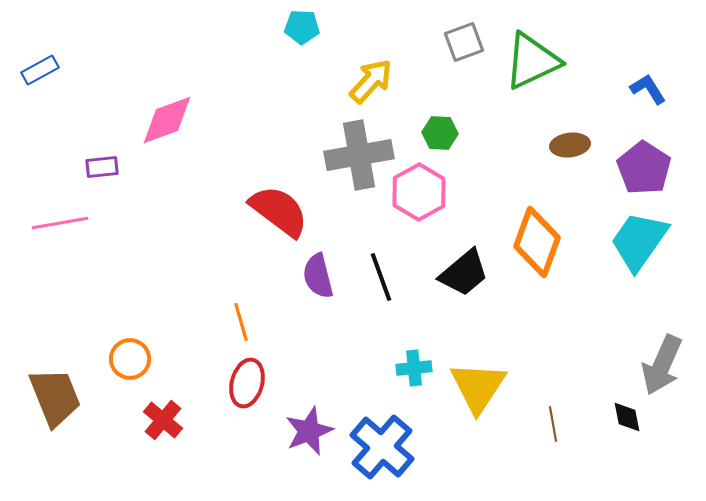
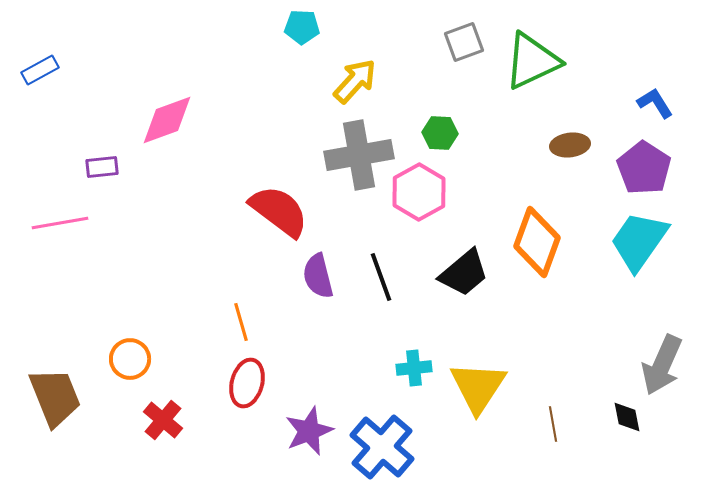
yellow arrow: moved 16 px left
blue L-shape: moved 7 px right, 14 px down
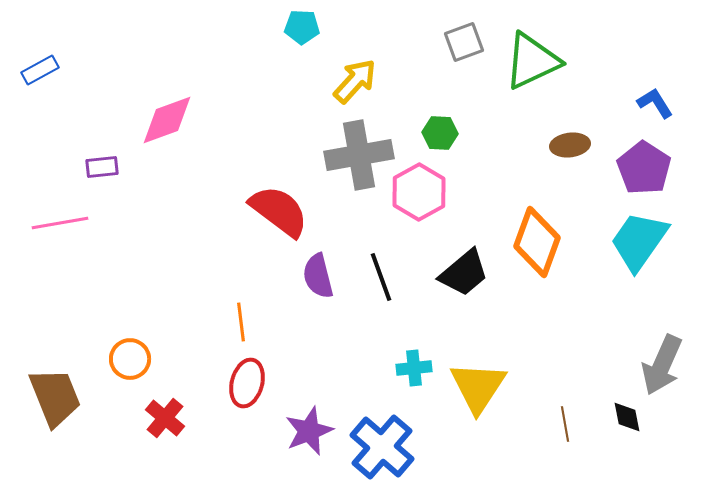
orange line: rotated 9 degrees clockwise
red cross: moved 2 px right, 2 px up
brown line: moved 12 px right
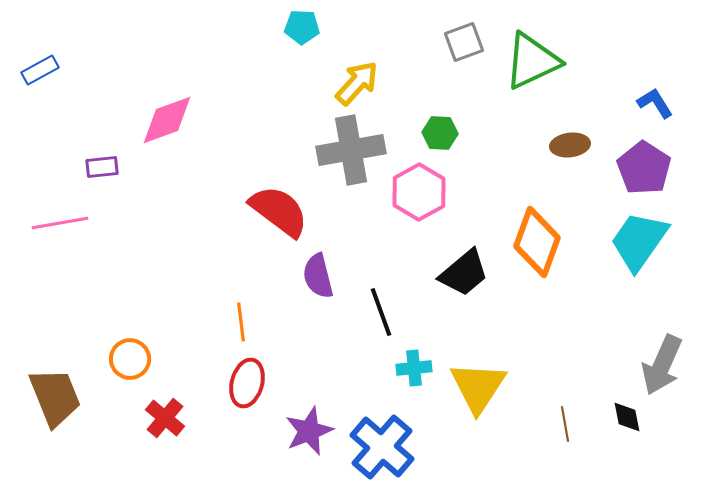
yellow arrow: moved 2 px right, 2 px down
gray cross: moved 8 px left, 5 px up
black line: moved 35 px down
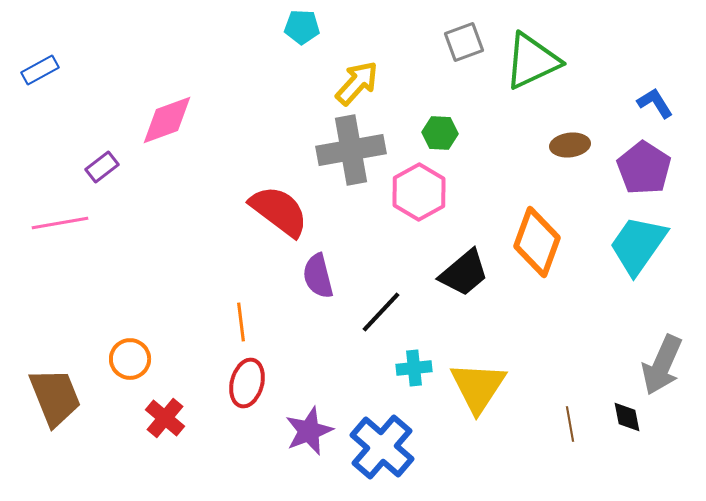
purple rectangle: rotated 32 degrees counterclockwise
cyan trapezoid: moved 1 px left, 4 px down
black line: rotated 63 degrees clockwise
brown line: moved 5 px right
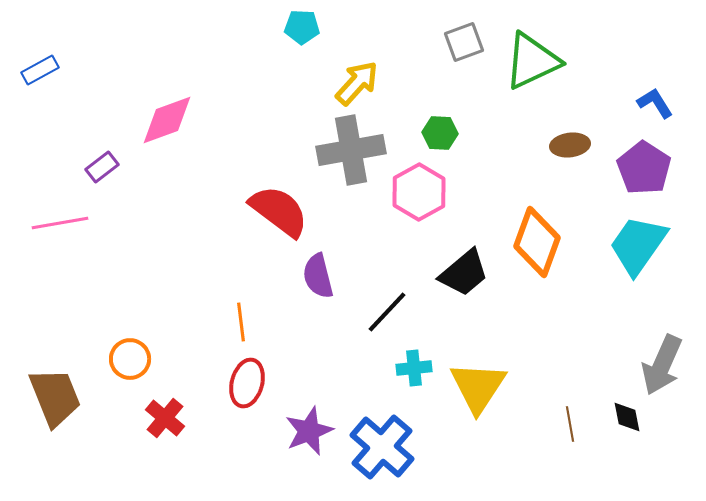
black line: moved 6 px right
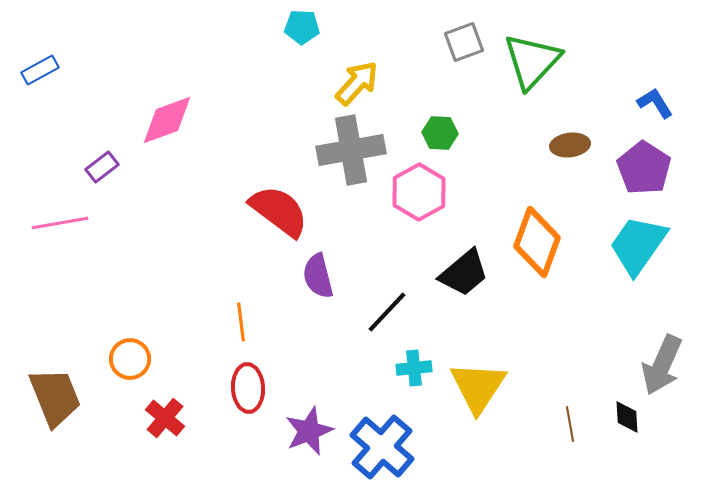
green triangle: rotated 22 degrees counterclockwise
red ellipse: moved 1 px right, 5 px down; rotated 18 degrees counterclockwise
black diamond: rotated 8 degrees clockwise
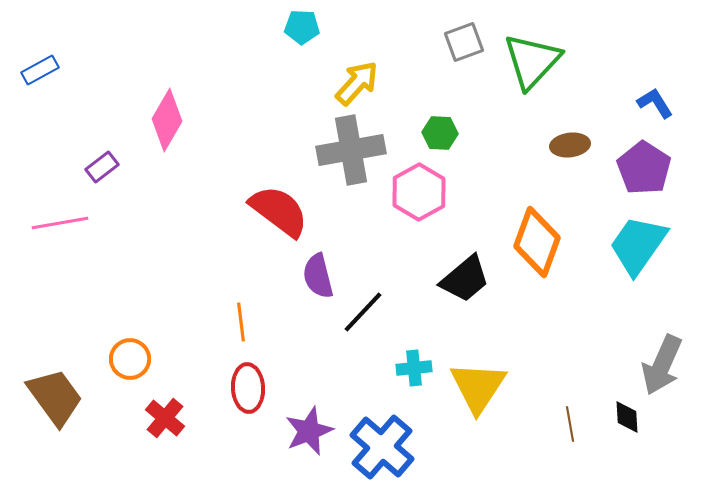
pink diamond: rotated 40 degrees counterclockwise
black trapezoid: moved 1 px right, 6 px down
black line: moved 24 px left
brown trapezoid: rotated 14 degrees counterclockwise
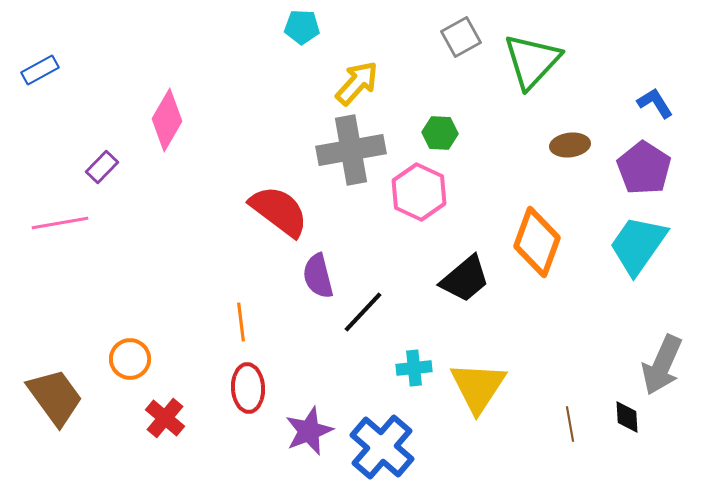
gray square: moved 3 px left, 5 px up; rotated 9 degrees counterclockwise
purple rectangle: rotated 8 degrees counterclockwise
pink hexagon: rotated 6 degrees counterclockwise
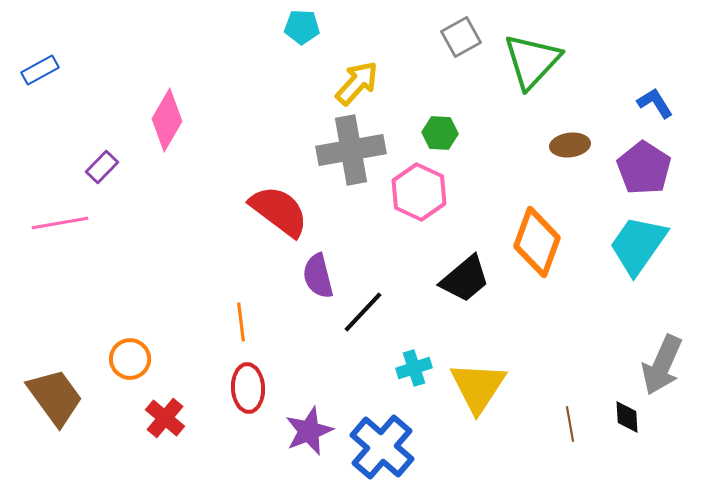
cyan cross: rotated 12 degrees counterclockwise
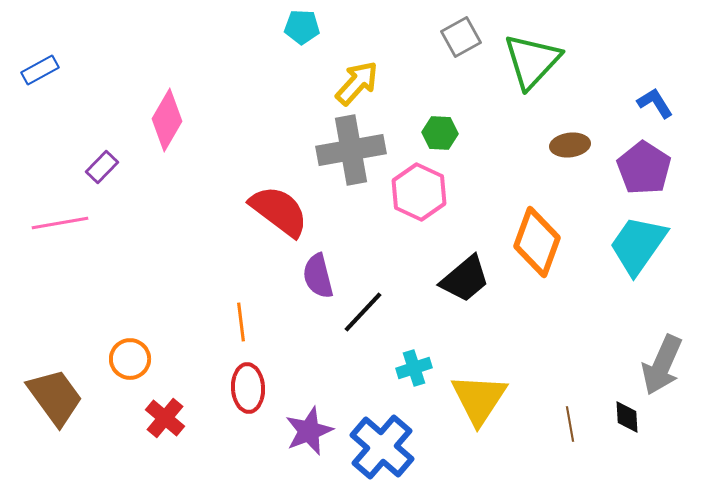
yellow triangle: moved 1 px right, 12 px down
